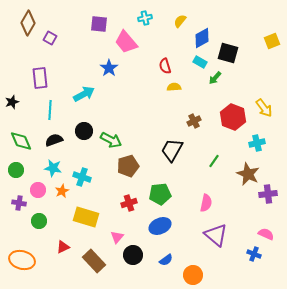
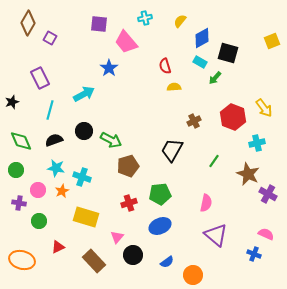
purple rectangle at (40, 78): rotated 20 degrees counterclockwise
cyan line at (50, 110): rotated 12 degrees clockwise
cyan star at (53, 168): moved 3 px right
purple cross at (268, 194): rotated 36 degrees clockwise
red triangle at (63, 247): moved 5 px left
blue semicircle at (166, 260): moved 1 px right, 2 px down
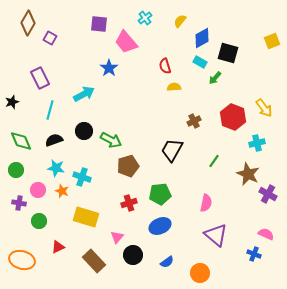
cyan cross at (145, 18): rotated 24 degrees counterclockwise
orange star at (62, 191): rotated 24 degrees counterclockwise
orange circle at (193, 275): moved 7 px right, 2 px up
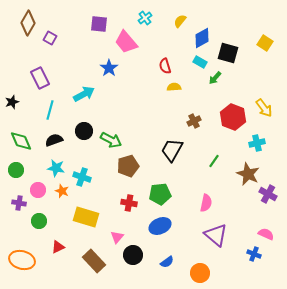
yellow square at (272, 41): moved 7 px left, 2 px down; rotated 35 degrees counterclockwise
red cross at (129, 203): rotated 28 degrees clockwise
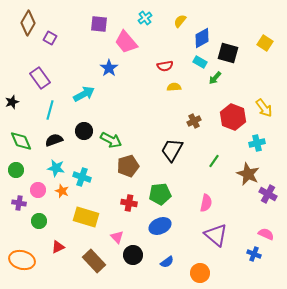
red semicircle at (165, 66): rotated 84 degrees counterclockwise
purple rectangle at (40, 78): rotated 10 degrees counterclockwise
pink triangle at (117, 237): rotated 24 degrees counterclockwise
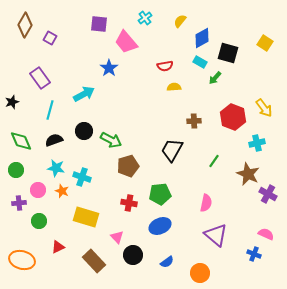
brown diamond at (28, 23): moved 3 px left, 2 px down
brown cross at (194, 121): rotated 24 degrees clockwise
purple cross at (19, 203): rotated 16 degrees counterclockwise
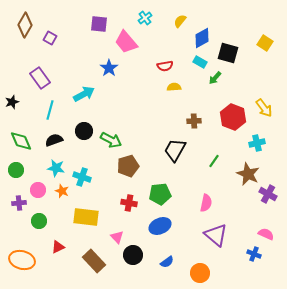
black trapezoid at (172, 150): moved 3 px right
yellow rectangle at (86, 217): rotated 10 degrees counterclockwise
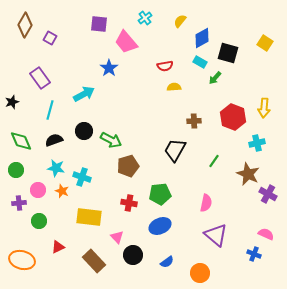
yellow arrow at (264, 108): rotated 42 degrees clockwise
yellow rectangle at (86, 217): moved 3 px right
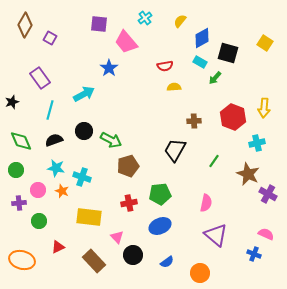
red cross at (129, 203): rotated 21 degrees counterclockwise
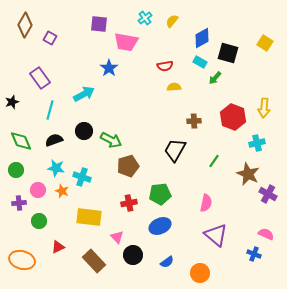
yellow semicircle at (180, 21): moved 8 px left
pink trapezoid at (126, 42): rotated 40 degrees counterclockwise
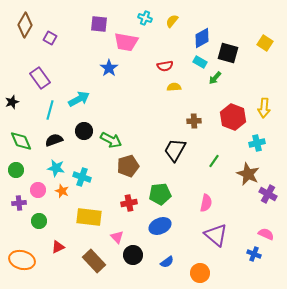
cyan cross at (145, 18): rotated 32 degrees counterclockwise
cyan arrow at (84, 94): moved 5 px left, 5 px down
